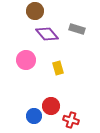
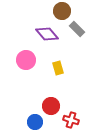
brown circle: moved 27 px right
gray rectangle: rotated 28 degrees clockwise
blue circle: moved 1 px right, 6 px down
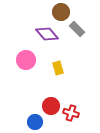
brown circle: moved 1 px left, 1 px down
red cross: moved 7 px up
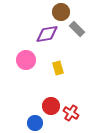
purple diamond: rotated 60 degrees counterclockwise
red cross: rotated 14 degrees clockwise
blue circle: moved 1 px down
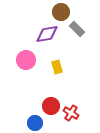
yellow rectangle: moved 1 px left, 1 px up
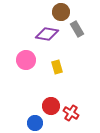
gray rectangle: rotated 14 degrees clockwise
purple diamond: rotated 20 degrees clockwise
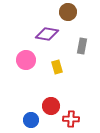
brown circle: moved 7 px right
gray rectangle: moved 5 px right, 17 px down; rotated 42 degrees clockwise
red cross: moved 6 px down; rotated 28 degrees counterclockwise
blue circle: moved 4 px left, 3 px up
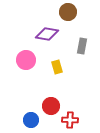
red cross: moved 1 px left, 1 px down
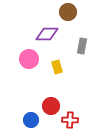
purple diamond: rotated 10 degrees counterclockwise
pink circle: moved 3 px right, 1 px up
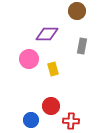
brown circle: moved 9 px right, 1 px up
yellow rectangle: moved 4 px left, 2 px down
red cross: moved 1 px right, 1 px down
